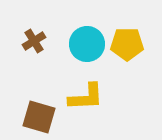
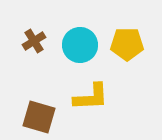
cyan circle: moved 7 px left, 1 px down
yellow L-shape: moved 5 px right
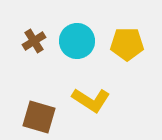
cyan circle: moved 3 px left, 4 px up
yellow L-shape: moved 3 px down; rotated 36 degrees clockwise
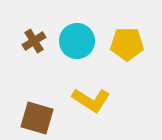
brown square: moved 2 px left, 1 px down
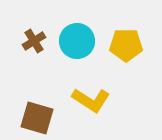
yellow pentagon: moved 1 px left, 1 px down
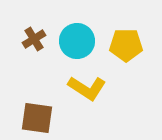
brown cross: moved 2 px up
yellow L-shape: moved 4 px left, 12 px up
brown square: rotated 8 degrees counterclockwise
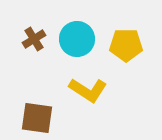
cyan circle: moved 2 px up
yellow L-shape: moved 1 px right, 2 px down
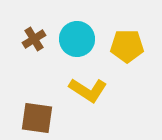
yellow pentagon: moved 1 px right, 1 px down
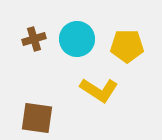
brown cross: rotated 15 degrees clockwise
yellow L-shape: moved 11 px right
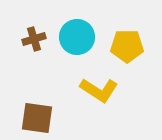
cyan circle: moved 2 px up
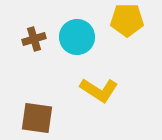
yellow pentagon: moved 26 px up
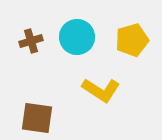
yellow pentagon: moved 5 px right, 20 px down; rotated 16 degrees counterclockwise
brown cross: moved 3 px left, 2 px down
yellow L-shape: moved 2 px right
